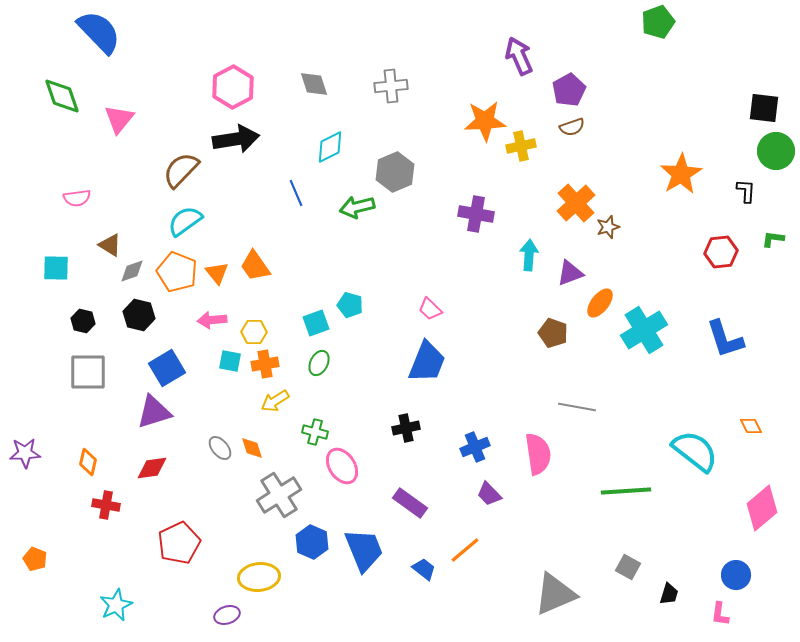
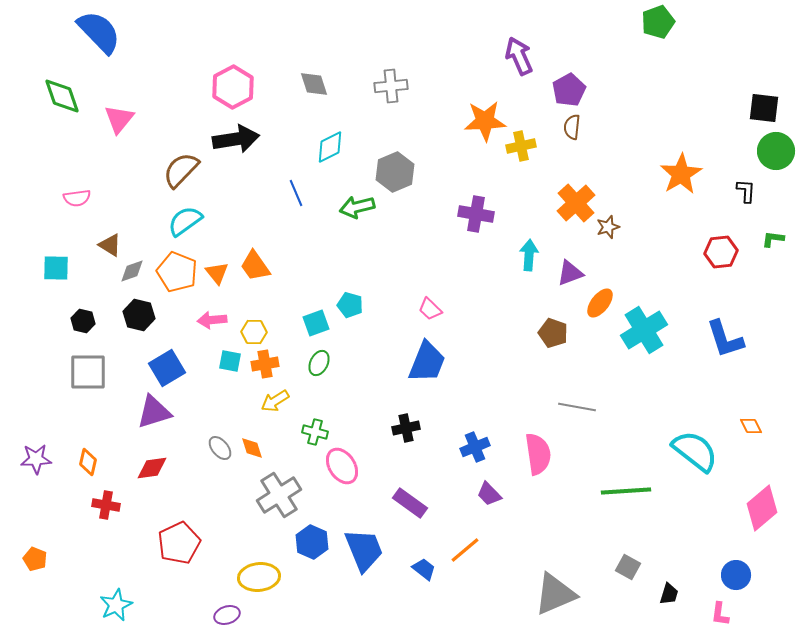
brown semicircle at (572, 127): rotated 115 degrees clockwise
purple star at (25, 453): moved 11 px right, 6 px down
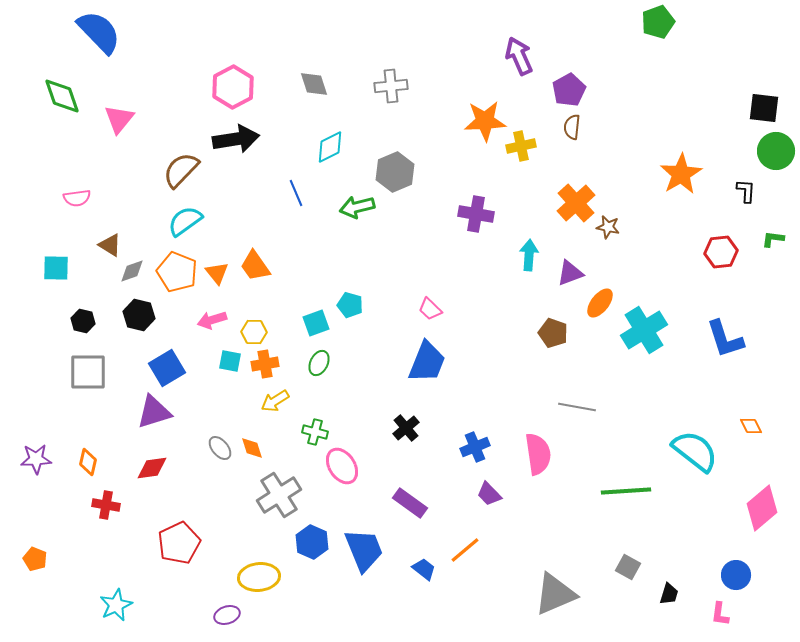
brown star at (608, 227): rotated 30 degrees clockwise
pink arrow at (212, 320): rotated 12 degrees counterclockwise
black cross at (406, 428): rotated 28 degrees counterclockwise
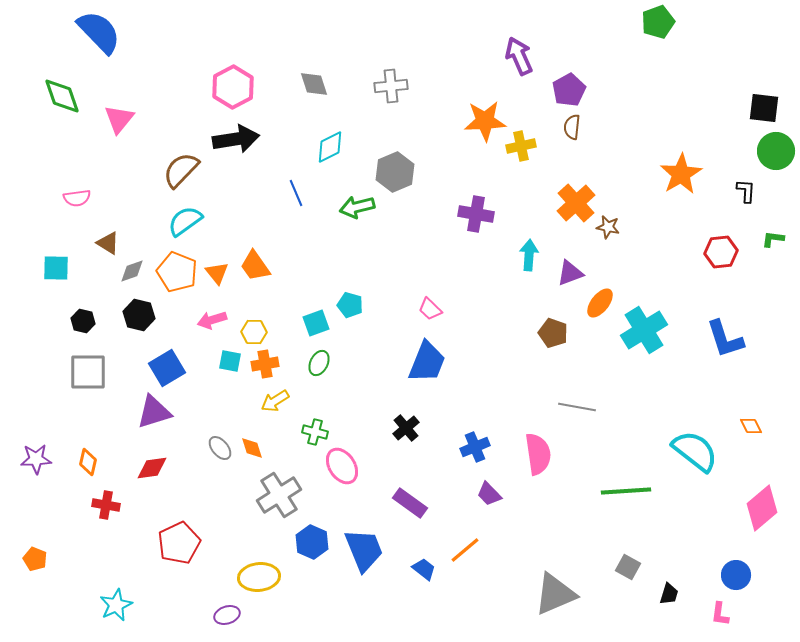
brown triangle at (110, 245): moved 2 px left, 2 px up
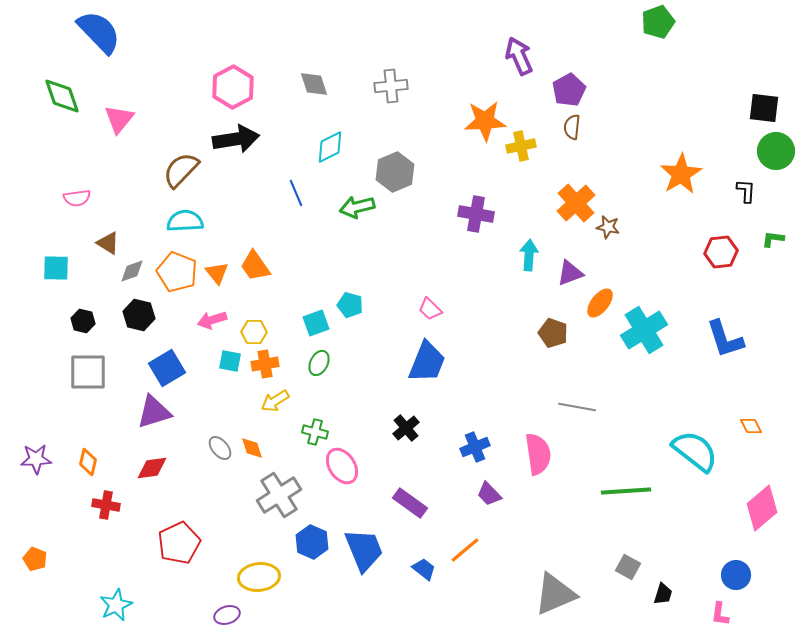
cyan semicircle at (185, 221): rotated 33 degrees clockwise
black trapezoid at (669, 594): moved 6 px left
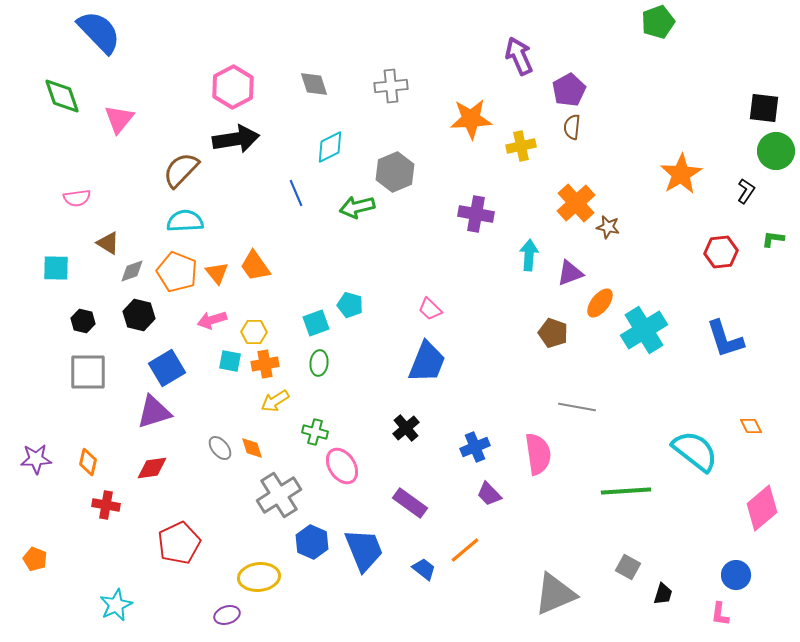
orange star at (485, 121): moved 14 px left, 2 px up
black L-shape at (746, 191): rotated 30 degrees clockwise
green ellipse at (319, 363): rotated 20 degrees counterclockwise
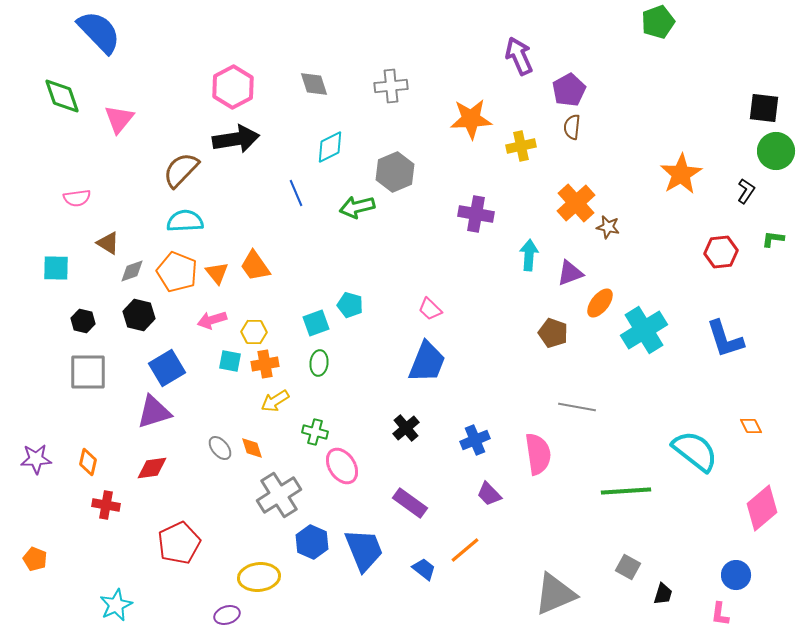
blue cross at (475, 447): moved 7 px up
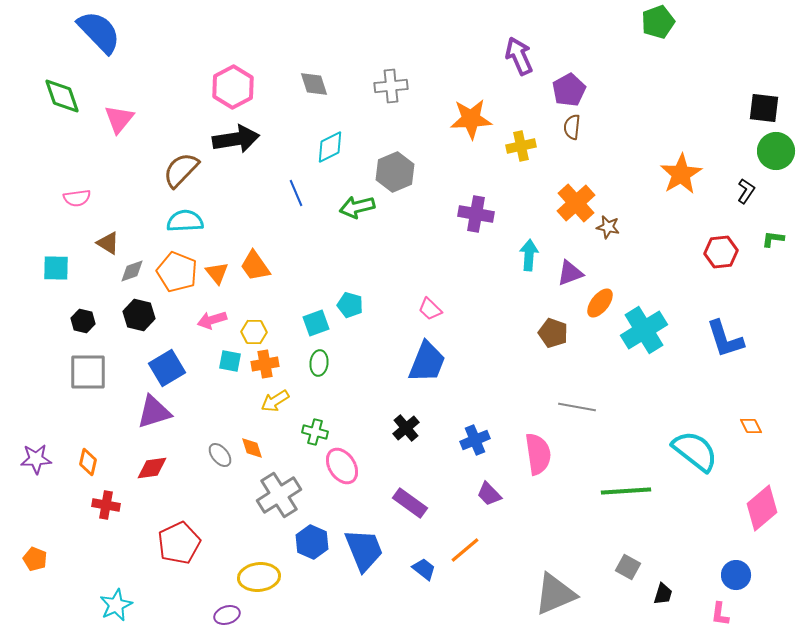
gray ellipse at (220, 448): moved 7 px down
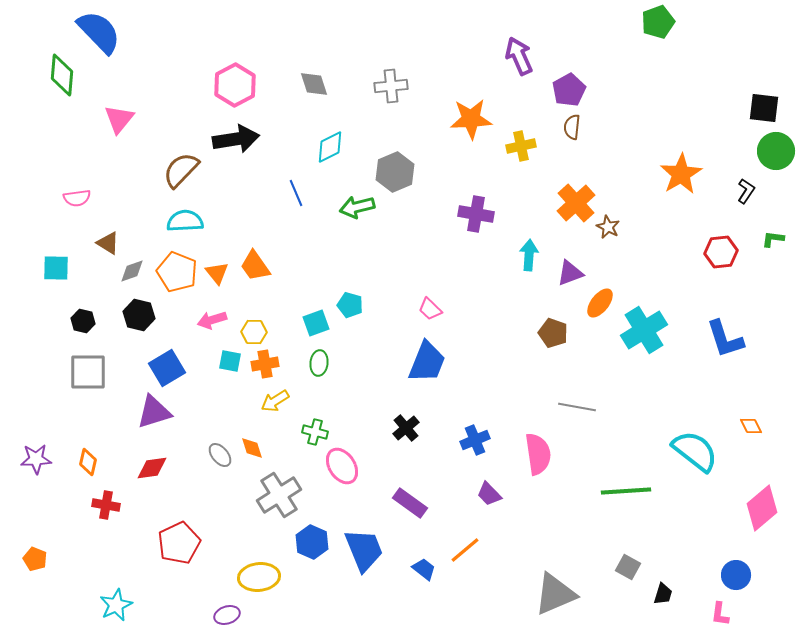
pink hexagon at (233, 87): moved 2 px right, 2 px up
green diamond at (62, 96): moved 21 px up; rotated 24 degrees clockwise
brown star at (608, 227): rotated 15 degrees clockwise
